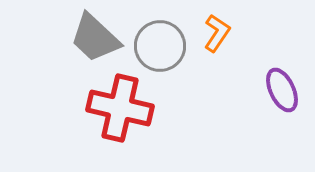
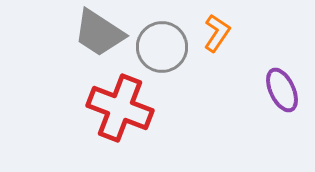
gray trapezoid: moved 4 px right, 5 px up; rotated 10 degrees counterclockwise
gray circle: moved 2 px right, 1 px down
red cross: rotated 8 degrees clockwise
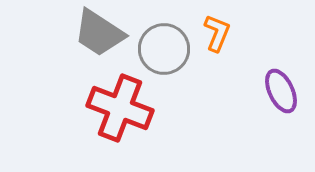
orange L-shape: rotated 12 degrees counterclockwise
gray circle: moved 2 px right, 2 px down
purple ellipse: moved 1 px left, 1 px down
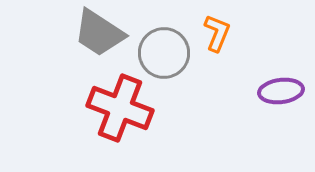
gray circle: moved 4 px down
purple ellipse: rotated 72 degrees counterclockwise
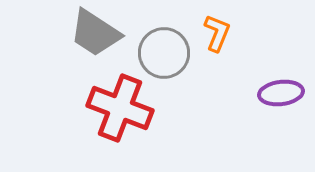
gray trapezoid: moved 4 px left
purple ellipse: moved 2 px down
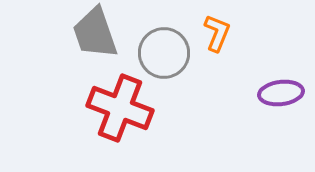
gray trapezoid: rotated 38 degrees clockwise
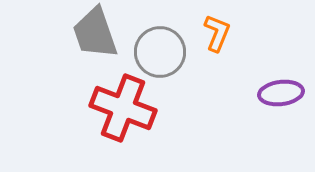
gray circle: moved 4 px left, 1 px up
red cross: moved 3 px right
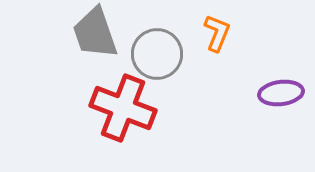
gray circle: moved 3 px left, 2 px down
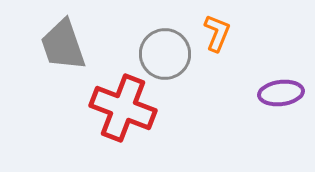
gray trapezoid: moved 32 px left, 12 px down
gray circle: moved 8 px right
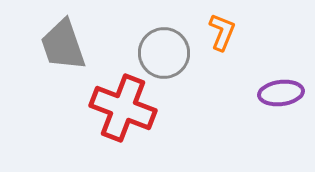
orange L-shape: moved 5 px right, 1 px up
gray circle: moved 1 px left, 1 px up
